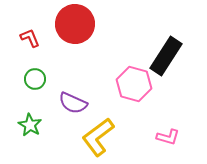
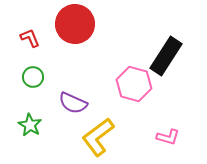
green circle: moved 2 px left, 2 px up
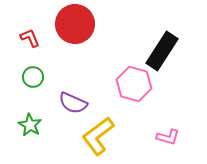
black rectangle: moved 4 px left, 5 px up
yellow L-shape: moved 1 px up
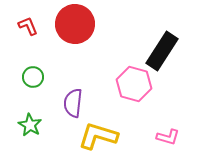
red L-shape: moved 2 px left, 12 px up
purple semicircle: rotated 72 degrees clockwise
yellow L-shape: rotated 54 degrees clockwise
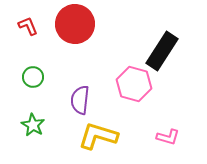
purple semicircle: moved 7 px right, 3 px up
green star: moved 3 px right
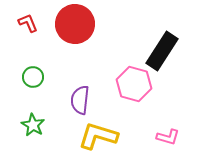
red L-shape: moved 3 px up
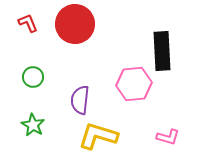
black rectangle: rotated 36 degrees counterclockwise
pink hexagon: rotated 20 degrees counterclockwise
